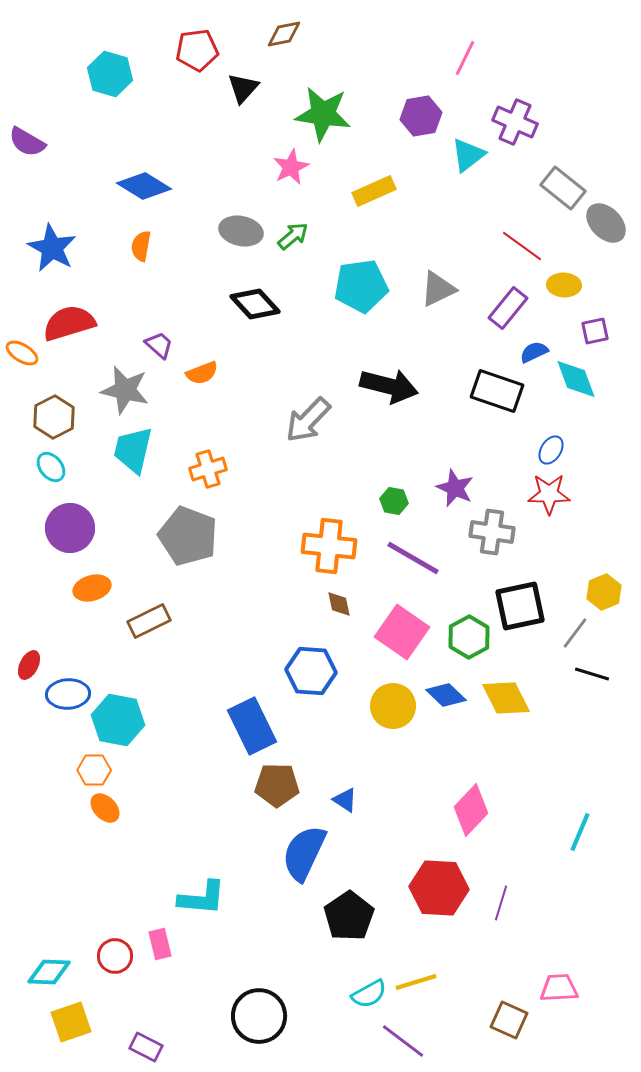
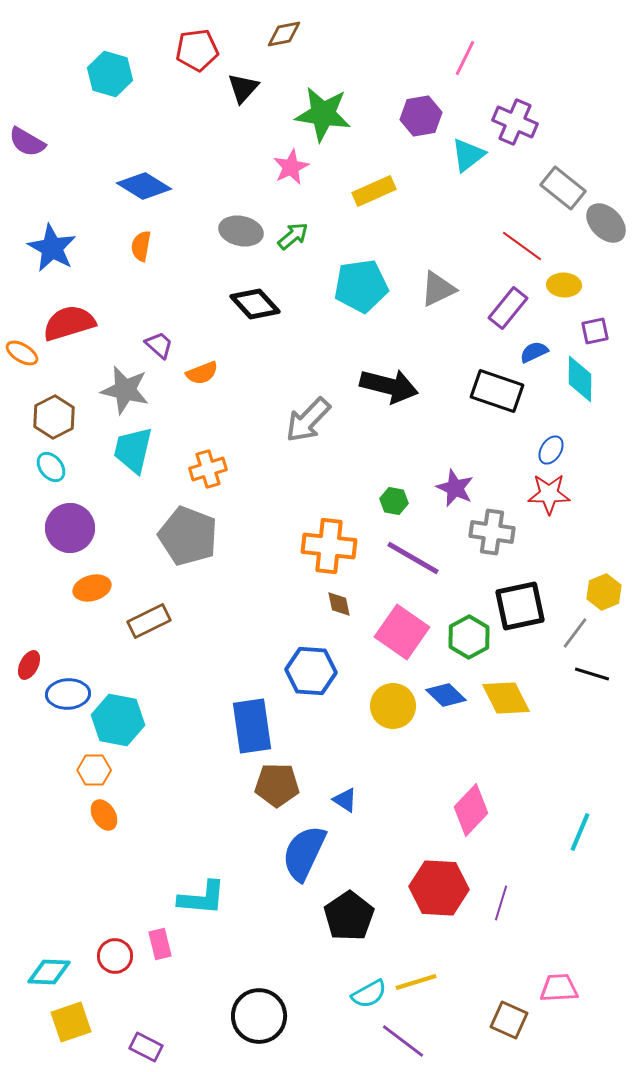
cyan diamond at (576, 379): moved 4 px right; rotated 21 degrees clockwise
blue rectangle at (252, 726): rotated 18 degrees clockwise
orange ellipse at (105, 808): moved 1 px left, 7 px down; rotated 12 degrees clockwise
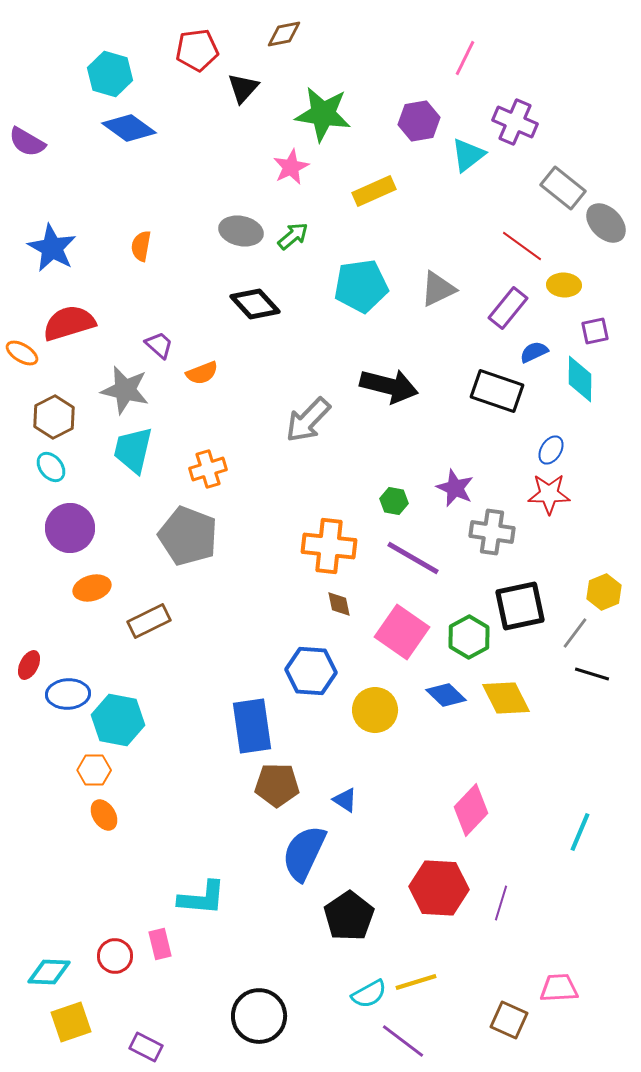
purple hexagon at (421, 116): moved 2 px left, 5 px down
blue diamond at (144, 186): moved 15 px left, 58 px up; rotated 4 degrees clockwise
yellow circle at (393, 706): moved 18 px left, 4 px down
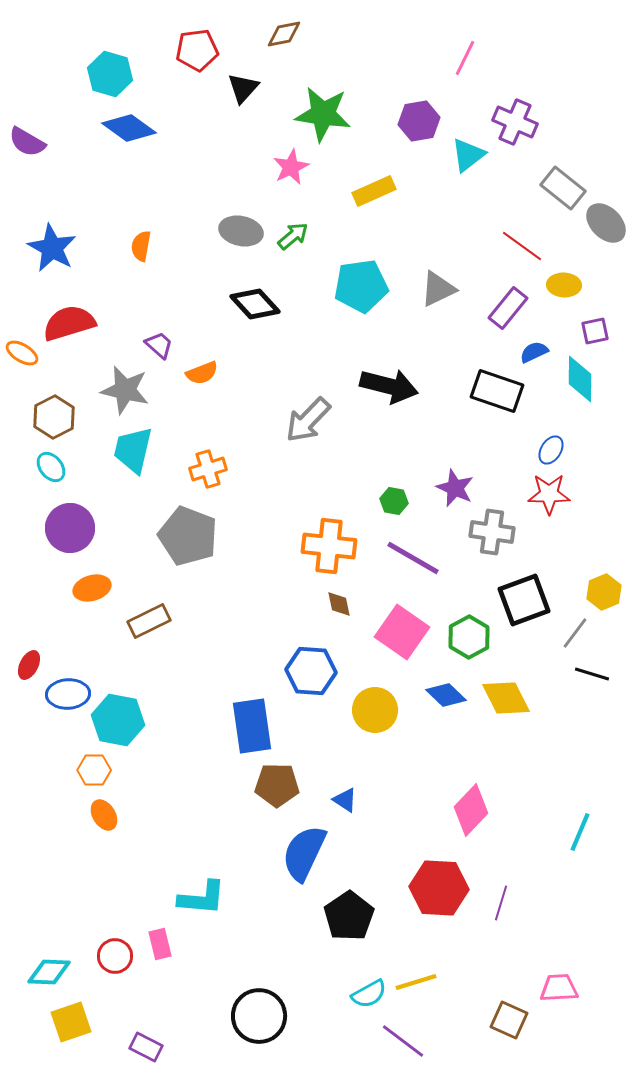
black square at (520, 606): moved 4 px right, 6 px up; rotated 8 degrees counterclockwise
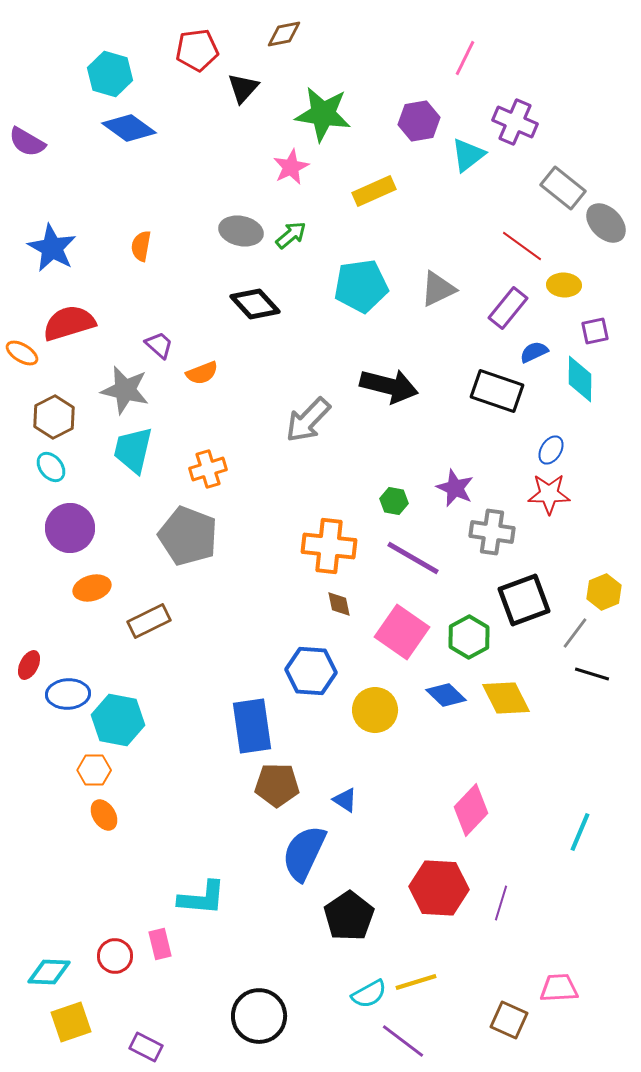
green arrow at (293, 236): moved 2 px left, 1 px up
